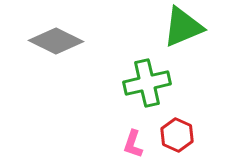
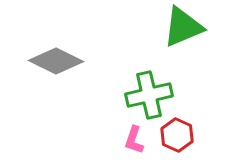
gray diamond: moved 20 px down
green cross: moved 2 px right, 12 px down
pink L-shape: moved 1 px right, 4 px up
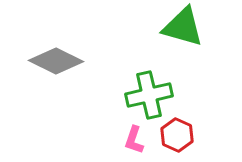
green triangle: rotated 39 degrees clockwise
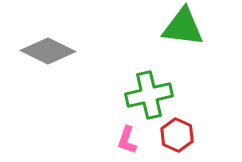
green triangle: rotated 9 degrees counterclockwise
gray diamond: moved 8 px left, 10 px up
pink L-shape: moved 7 px left
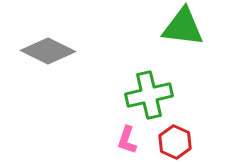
red hexagon: moved 2 px left, 7 px down
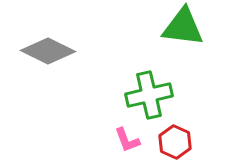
pink L-shape: rotated 40 degrees counterclockwise
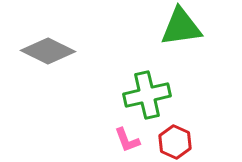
green triangle: moved 2 px left; rotated 15 degrees counterclockwise
green cross: moved 2 px left
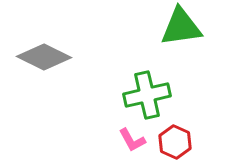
gray diamond: moved 4 px left, 6 px down
pink L-shape: moved 5 px right; rotated 8 degrees counterclockwise
